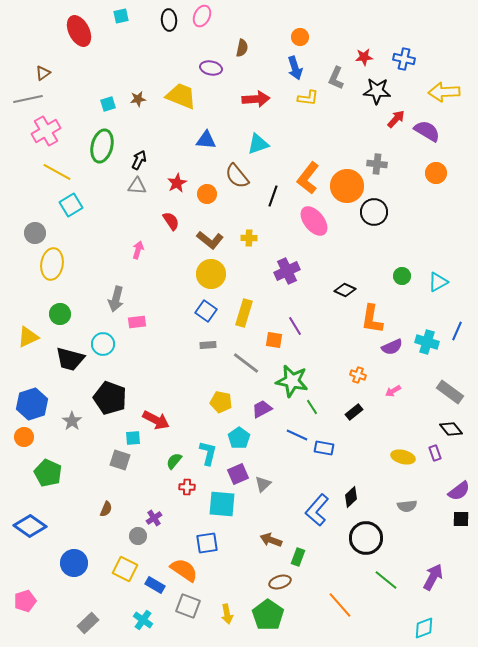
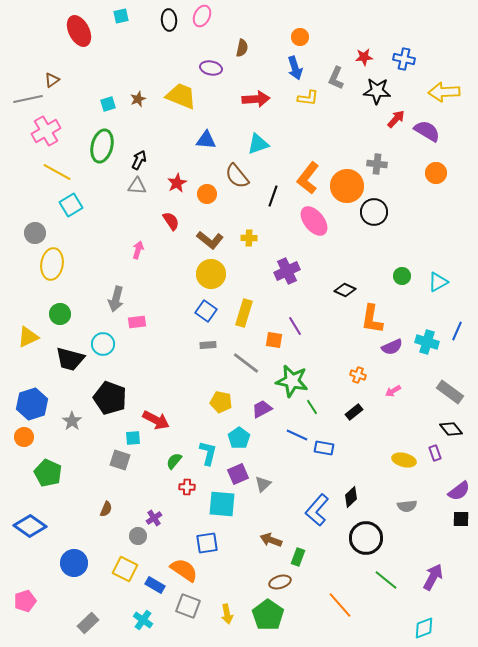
brown triangle at (43, 73): moved 9 px right, 7 px down
brown star at (138, 99): rotated 14 degrees counterclockwise
yellow ellipse at (403, 457): moved 1 px right, 3 px down
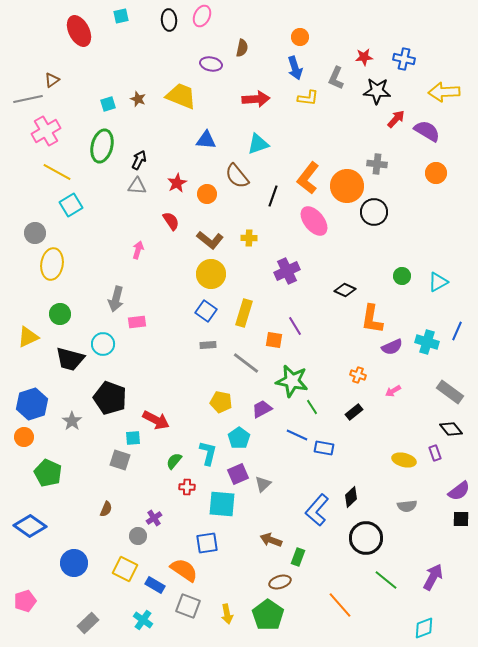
purple ellipse at (211, 68): moved 4 px up
brown star at (138, 99): rotated 28 degrees counterclockwise
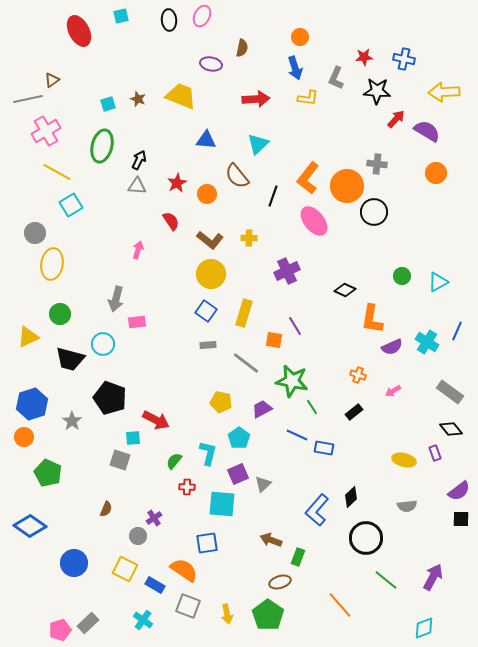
cyan triangle at (258, 144): rotated 25 degrees counterclockwise
cyan cross at (427, 342): rotated 15 degrees clockwise
pink pentagon at (25, 601): moved 35 px right, 29 px down
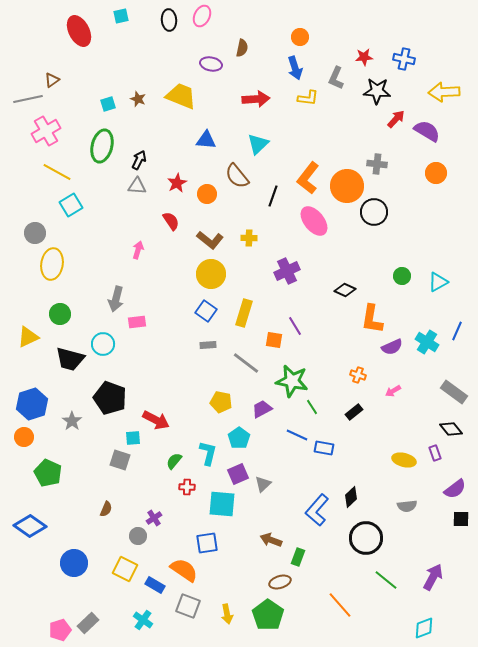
gray rectangle at (450, 392): moved 4 px right
purple semicircle at (459, 491): moved 4 px left, 2 px up
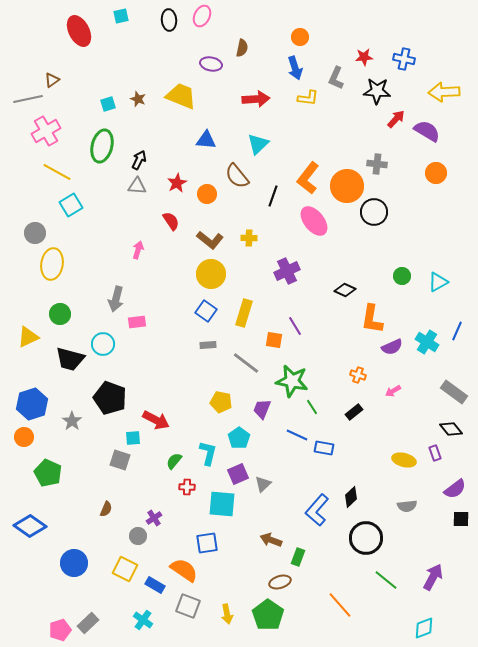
purple trapezoid at (262, 409): rotated 40 degrees counterclockwise
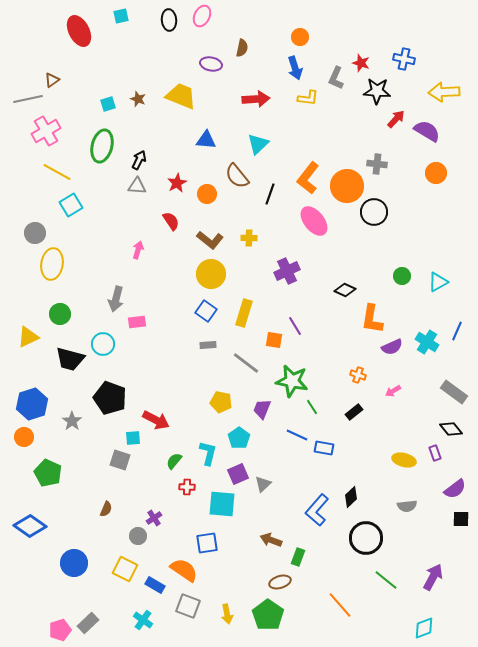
red star at (364, 57): moved 3 px left, 6 px down; rotated 24 degrees clockwise
black line at (273, 196): moved 3 px left, 2 px up
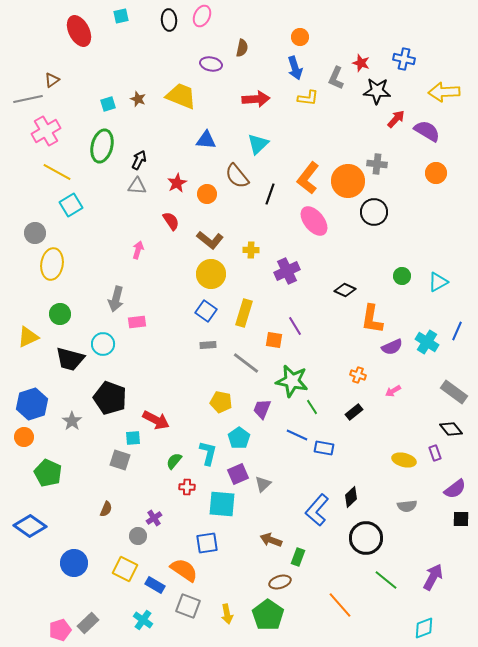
orange circle at (347, 186): moved 1 px right, 5 px up
yellow cross at (249, 238): moved 2 px right, 12 px down
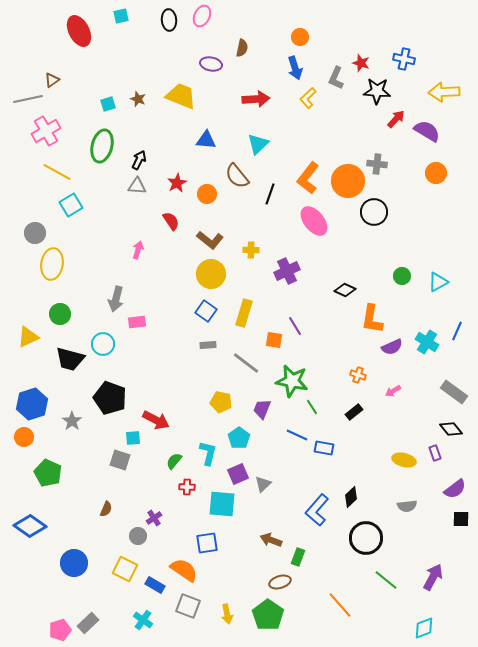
yellow L-shape at (308, 98): rotated 130 degrees clockwise
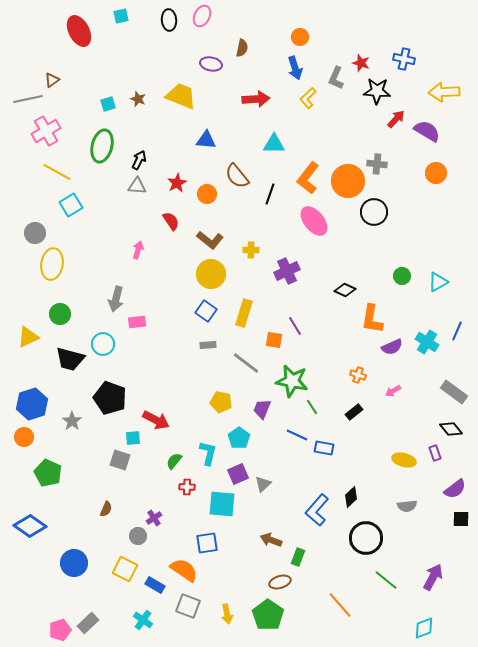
cyan triangle at (258, 144): moved 16 px right; rotated 45 degrees clockwise
